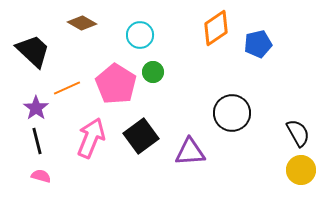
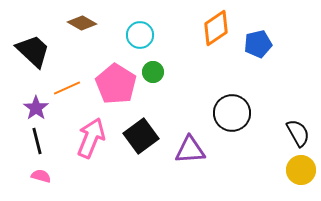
purple triangle: moved 2 px up
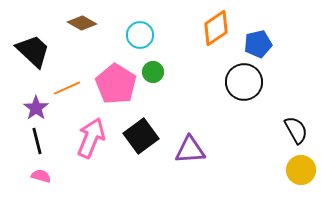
black circle: moved 12 px right, 31 px up
black semicircle: moved 2 px left, 3 px up
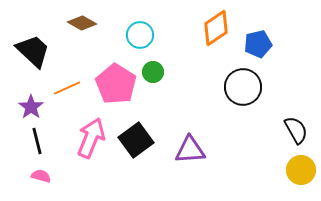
black circle: moved 1 px left, 5 px down
purple star: moved 5 px left, 1 px up
black square: moved 5 px left, 4 px down
